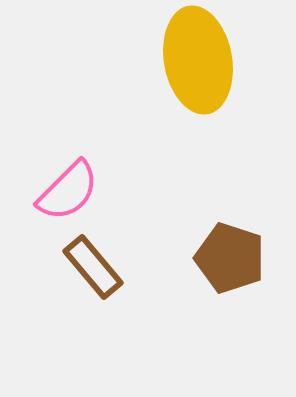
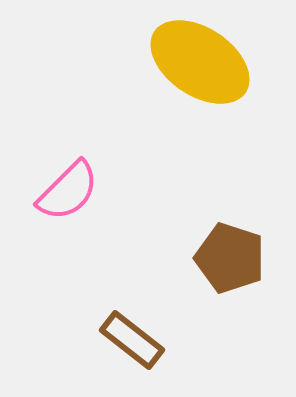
yellow ellipse: moved 2 px right, 2 px down; rotated 46 degrees counterclockwise
brown rectangle: moved 39 px right, 73 px down; rotated 12 degrees counterclockwise
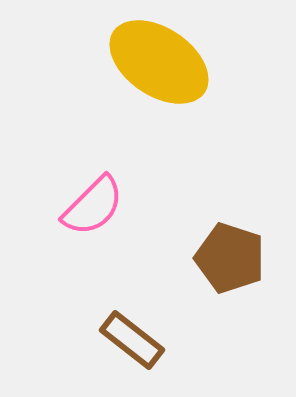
yellow ellipse: moved 41 px left
pink semicircle: moved 25 px right, 15 px down
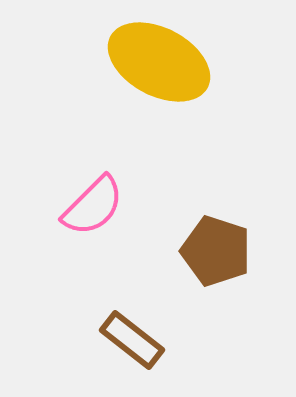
yellow ellipse: rotated 6 degrees counterclockwise
brown pentagon: moved 14 px left, 7 px up
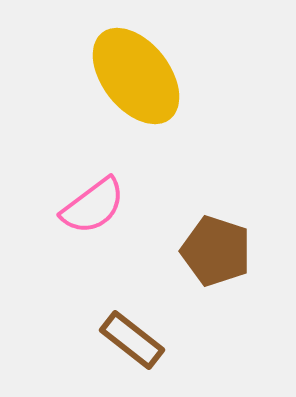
yellow ellipse: moved 23 px left, 14 px down; rotated 24 degrees clockwise
pink semicircle: rotated 8 degrees clockwise
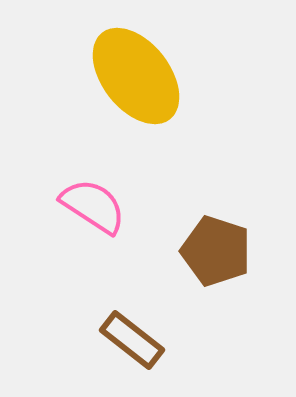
pink semicircle: rotated 110 degrees counterclockwise
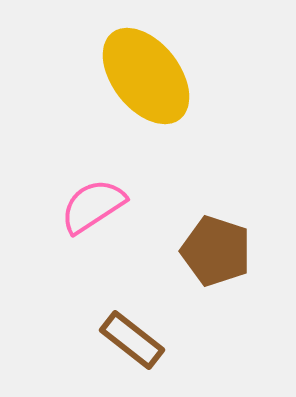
yellow ellipse: moved 10 px right
pink semicircle: rotated 66 degrees counterclockwise
